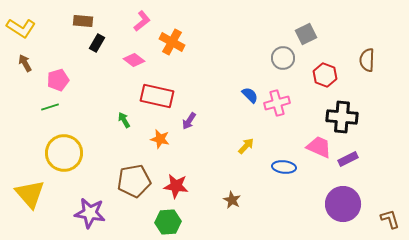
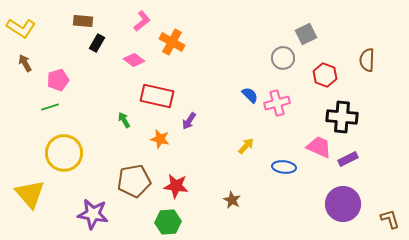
purple star: moved 3 px right, 1 px down
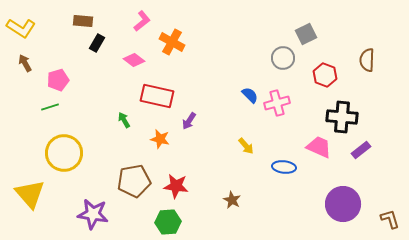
yellow arrow: rotated 96 degrees clockwise
purple rectangle: moved 13 px right, 9 px up; rotated 12 degrees counterclockwise
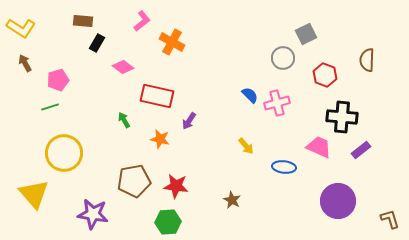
pink diamond: moved 11 px left, 7 px down
yellow triangle: moved 4 px right
purple circle: moved 5 px left, 3 px up
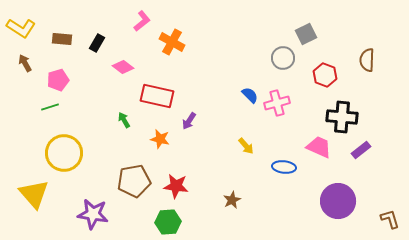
brown rectangle: moved 21 px left, 18 px down
brown star: rotated 18 degrees clockwise
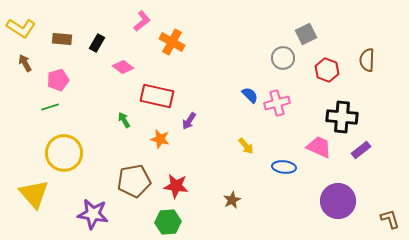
red hexagon: moved 2 px right, 5 px up
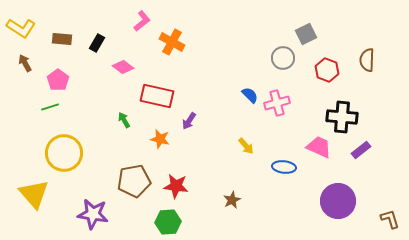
pink pentagon: rotated 20 degrees counterclockwise
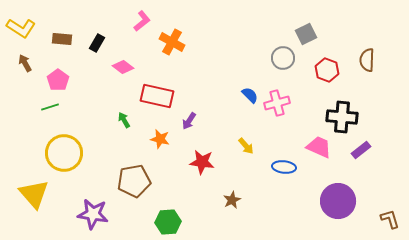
red star: moved 26 px right, 24 px up
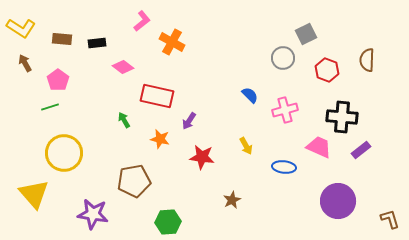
black rectangle: rotated 54 degrees clockwise
pink cross: moved 8 px right, 7 px down
yellow arrow: rotated 12 degrees clockwise
red star: moved 5 px up
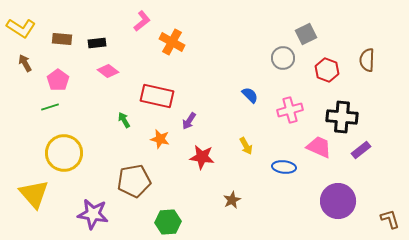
pink diamond: moved 15 px left, 4 px down
pink cross: moved 5 px right
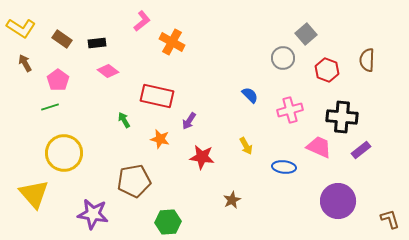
gray square: rotated 15 degrees counterclockwise
brown rectangle: rotated 30 degrees clockwise
